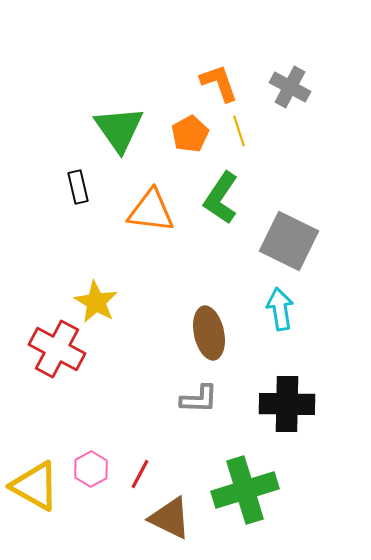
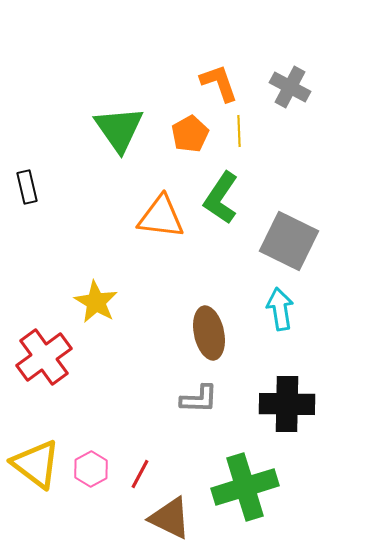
yellow line: rotated 16 degrees clockwise
black rectangle: moved 51 px left
orange triangle: moved 10 px right, 6 px down
red cross: moved 13 px left, 8 px down; rotated 26 degrees clockwise
yellow triangle: moved 1 px right, 22 px up; rotated 8 degrees clockwise
green cross: moved 3 px up
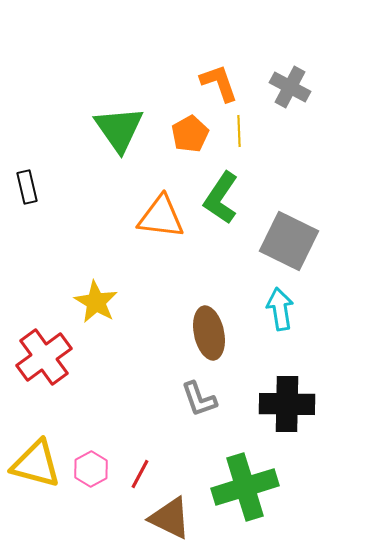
gray L-shape: rotated 69 degrees clockwise
yellow triangle: rotated 22 degrees counterclockwise
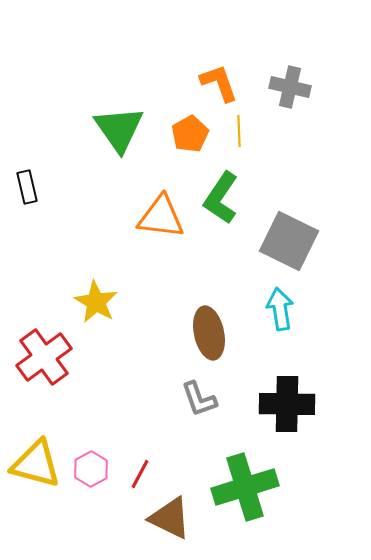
gray cross: rotated 15 degrees counterclockwise
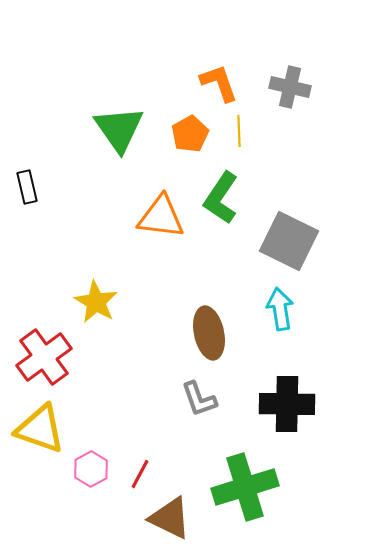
yellow triangle: moved 4 px right, 35 px up; rotated 4 degrees clockwise
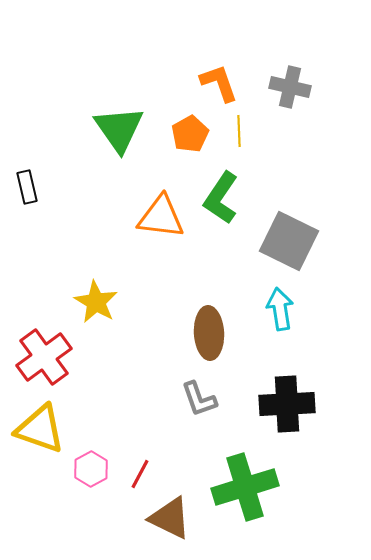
brown ellipse: rotated 9 degrees clockwise
black cross: rotated 4 degrees counterclockwise
